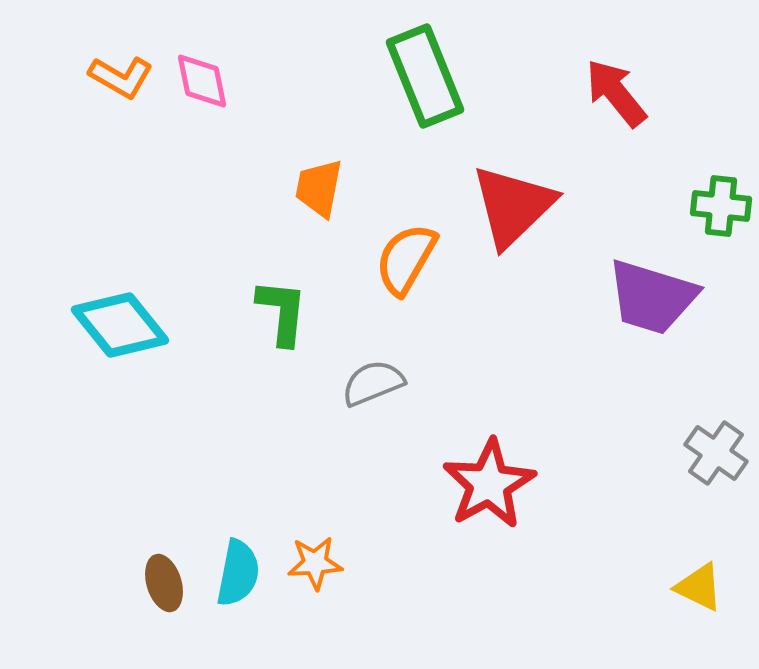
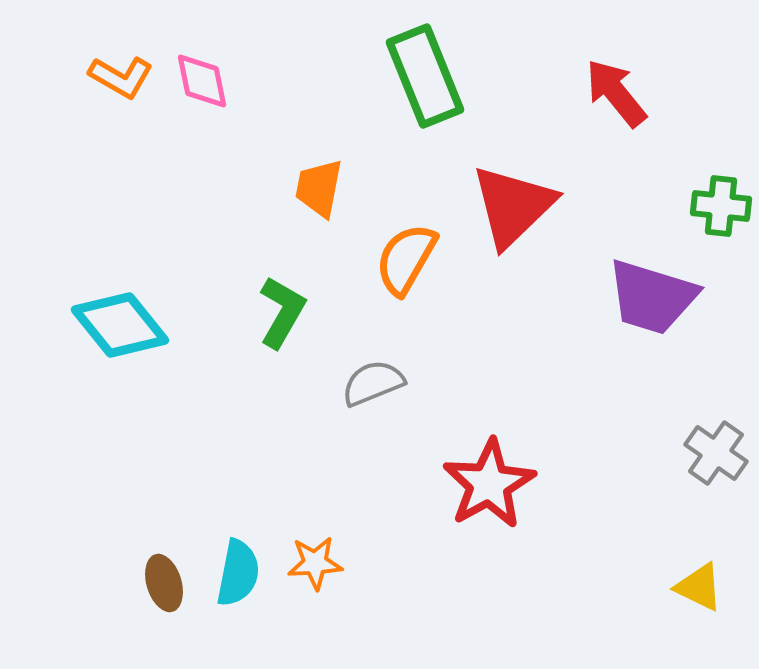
green L-shape: rotated 24 degrees clockwise
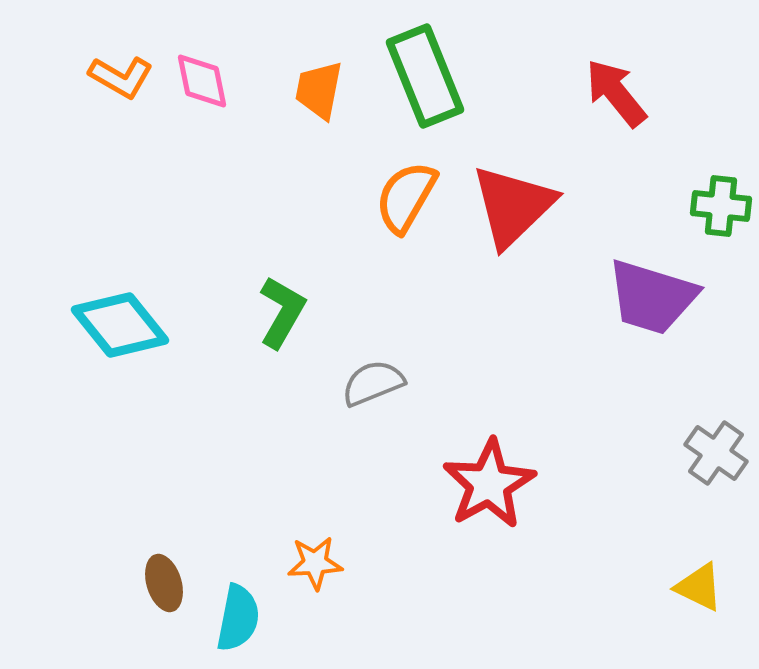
orange trapezoid: moved 98 px up
orange semicircle: moved 62 px up
cyan semicircle: moved 45 px down
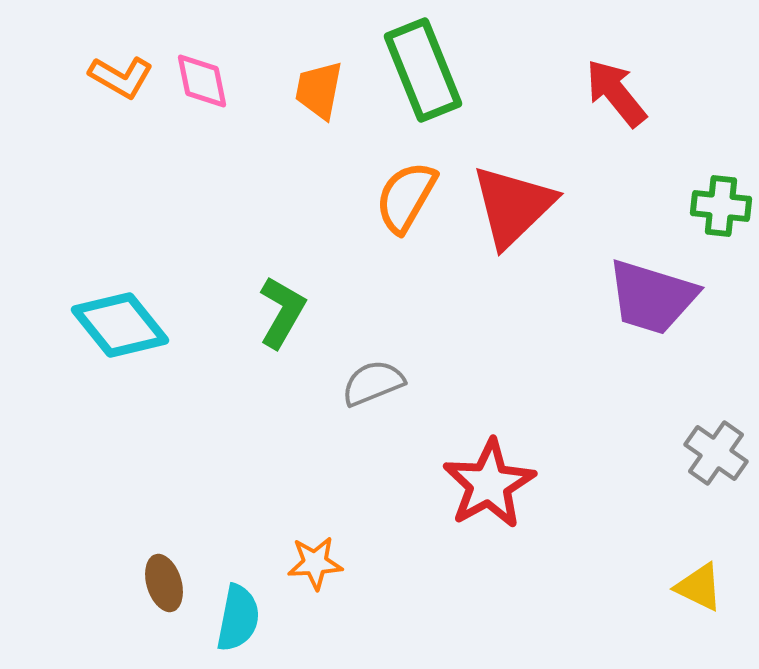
green rectangle: moved 2 px left, 6 px up
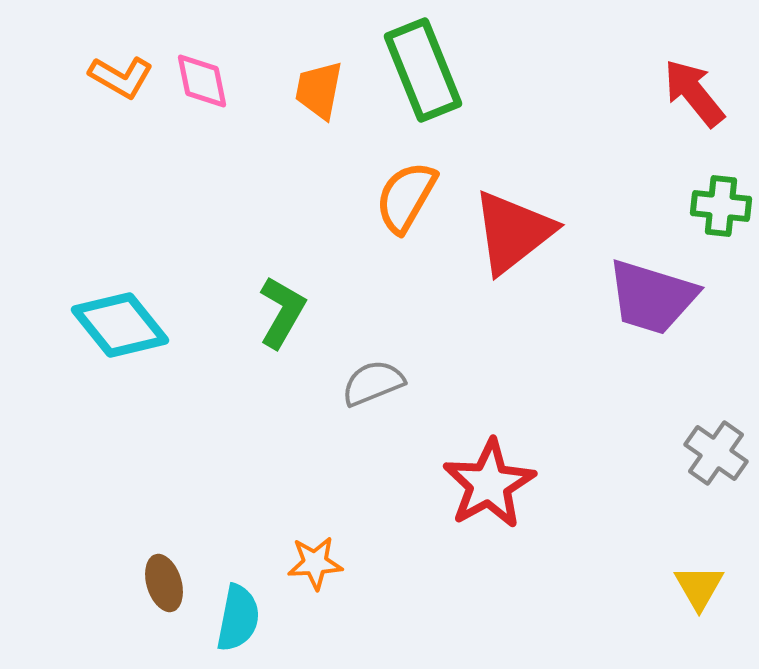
red arrow: moved 78 px right
red triangle: moved 26 px down; rotated 6 degrees clockwise
yellow triangle: rotated 34 degrees clockwise
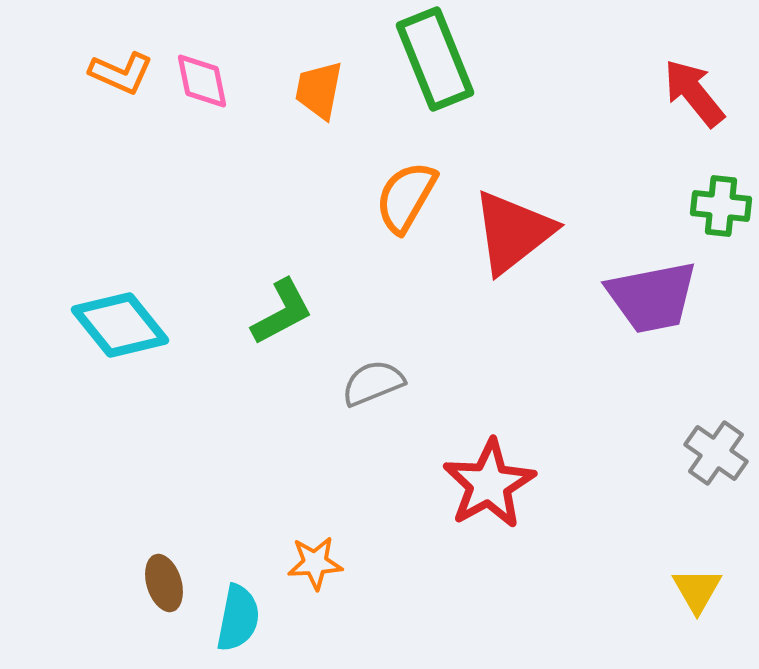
green rectangle: moved 12 px right, 11 px up
orange L-shape: moved 4 px up; rotated 6 degrees counterclockwise
purple trapezoid: rotated 28 degrees counterclockwise
green L-shape: rotated 32 degrees clockwise
yellow triangle: moved 2 px left, 3 px down
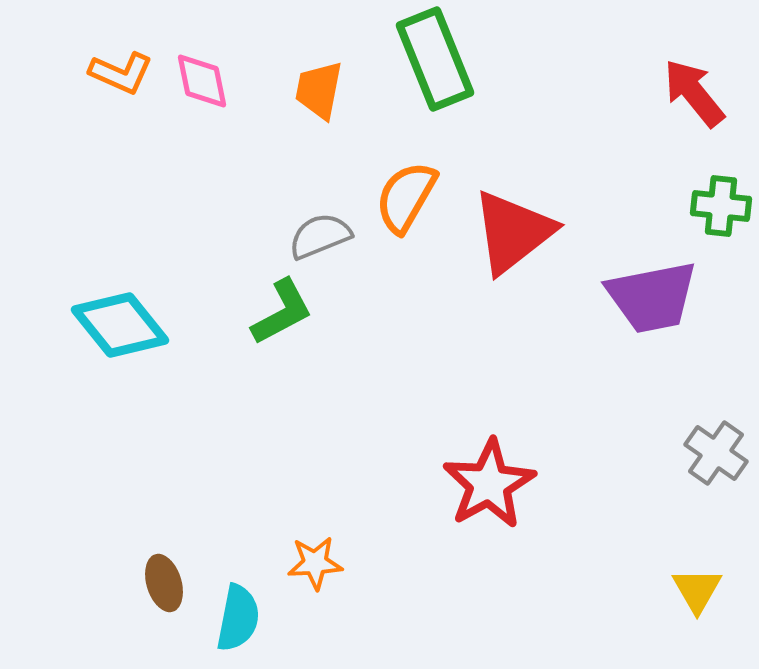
gray semicircle: moved 53 px left, 147 px up
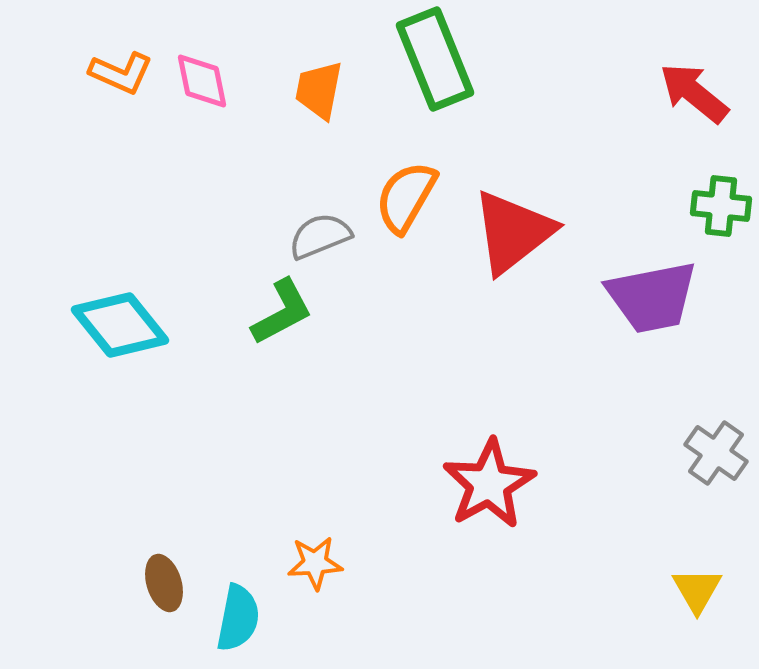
red arrow: rotated 12 degrees counterclockwise
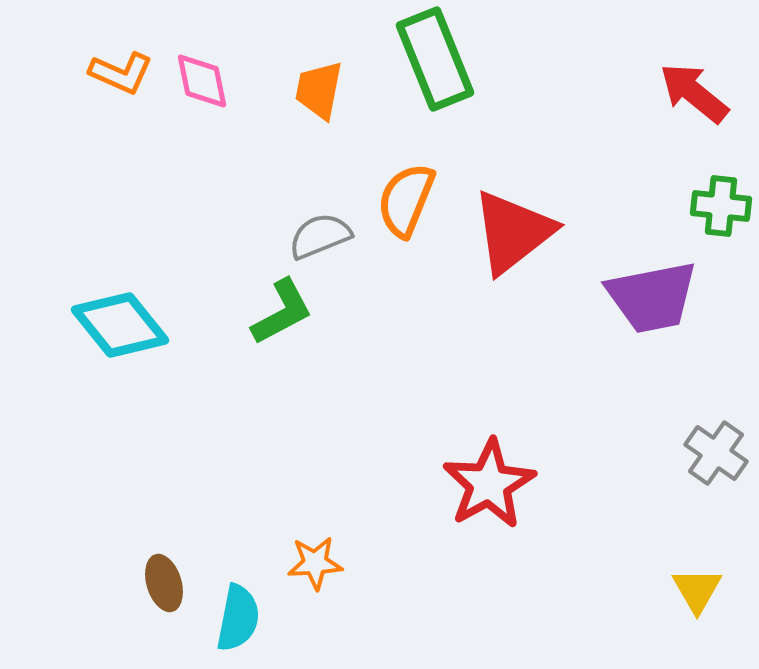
orange semicircle: moved 3 px down; rotated 8 degrees counterclockwise
